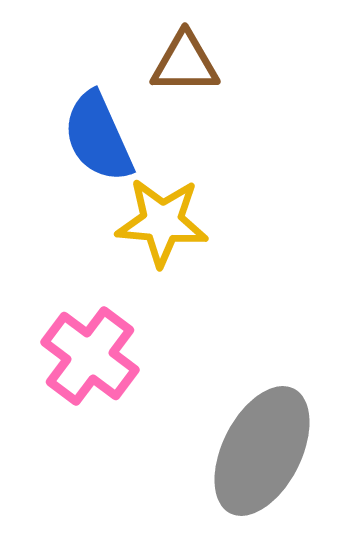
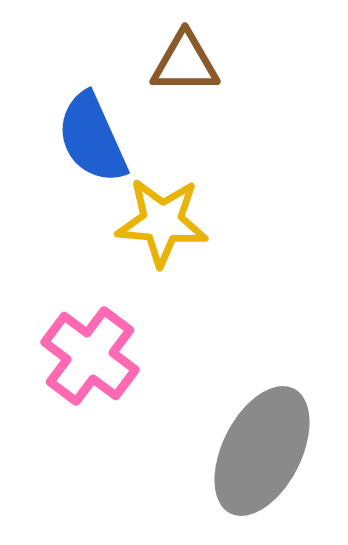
blue semicircle: moved 6 px left, 1 px down
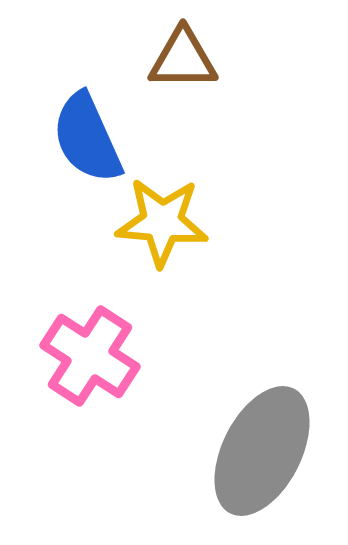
brown triangle: moved 2 px left, 4 px up
blue semicircle: moved 5 px left
pink cross: rotated 4 degrees counterclockwise
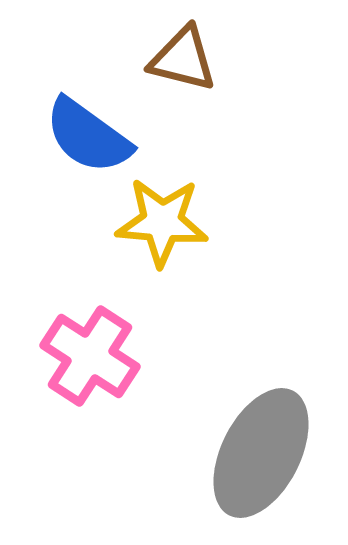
brown triangle: rotated 14 degrees clockwise
blue semicircle: moved 1 px right, 2 px up; rotated 30 degrees counterclockwise
gray ellipse: moved 1 px left, 2 px down
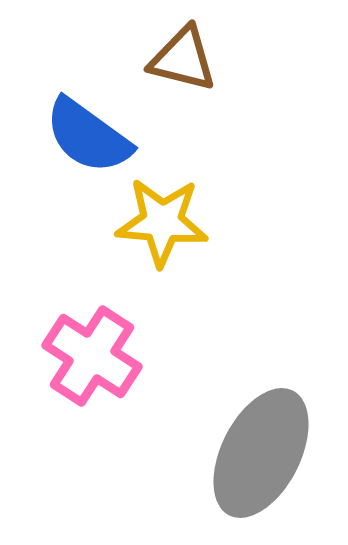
pink cross: moved 2 px right
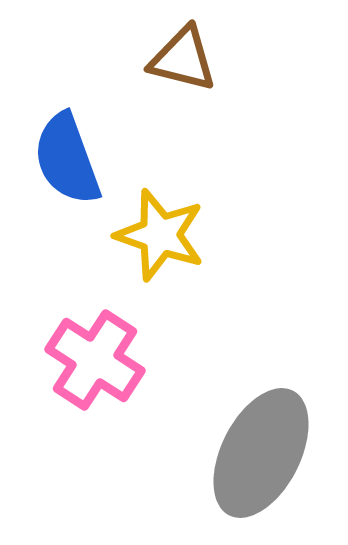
blue semicircle: moved 21 px left, 23 px down; rotated 34 degrees clockwise
yellow star: moved 2 px left, 13 px down; rotated 14 degrees clockwise
pink cross: moved 3 px right, 4 px down
